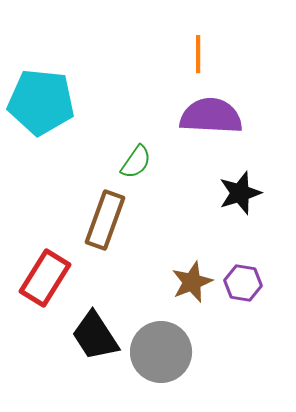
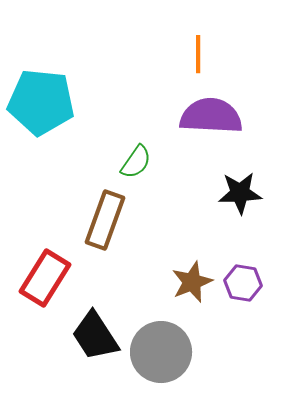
black star: rotated 15 degrees clockwise
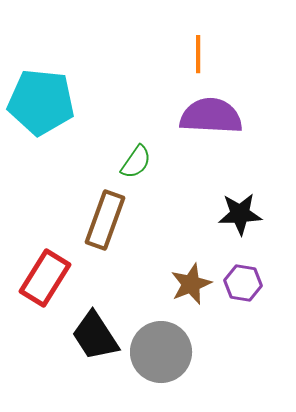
black star: moved 21 px down
brown star: moved 1 px left, 2 px down
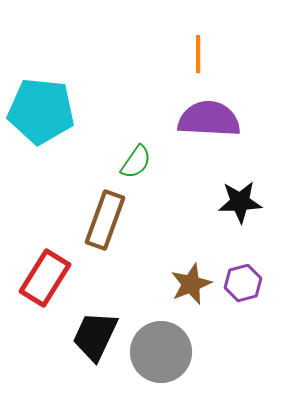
cyan pentagon: moved 9 px down
purple semicircle: moved 2 px left, 3 px down
black star: moved 12 px up
purple hexagon: rotated 24 degrees counterclockwise
black trapezoid: rotated 58 degrees clockwise
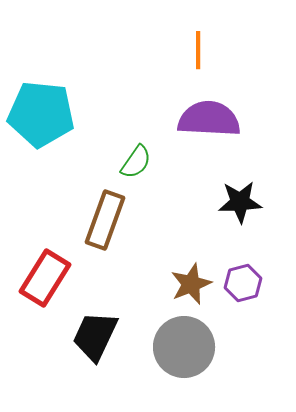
orange line: moved 4 px up
cyan pentagon: moved 3 px down
gray circle: moved 23 px right, 5 px up
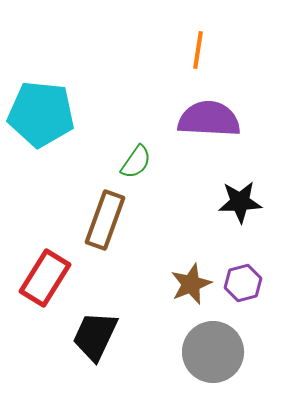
orange line: rotated 9 degrees clockwise
gray circle: moved 29 px right, 5 px down
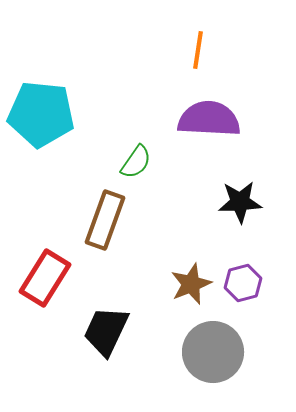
black trapezoid: moved 11 px right, 5 px up
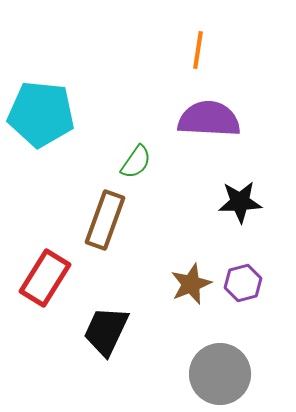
gray circle: moved 7 px right, 22 px down
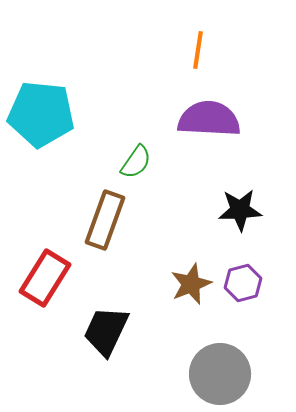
black star: moved 8 px down
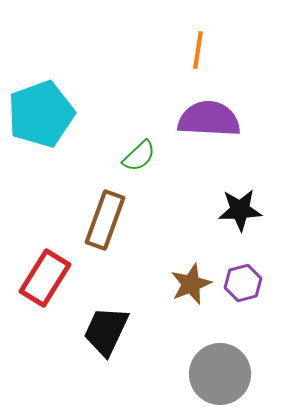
cyan pentagon: rotated 26 degrees counterclockwise
green semicircle: moved 3 px right, 6 px up; rotated 12 degrees clockwise
